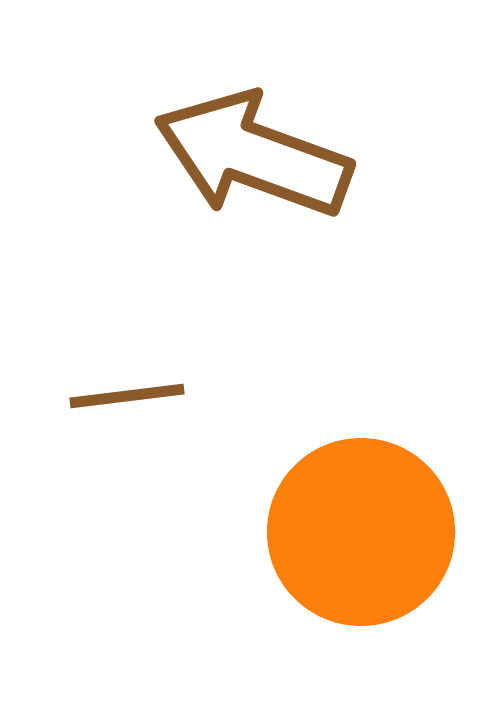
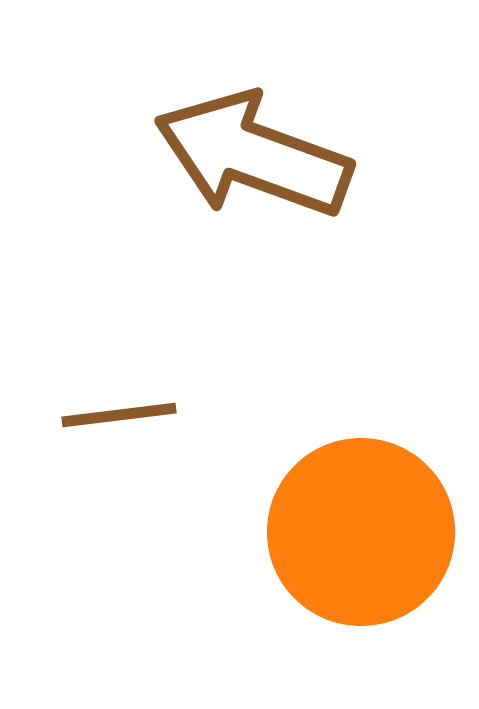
brown line: moved 8 px left, 19 px down
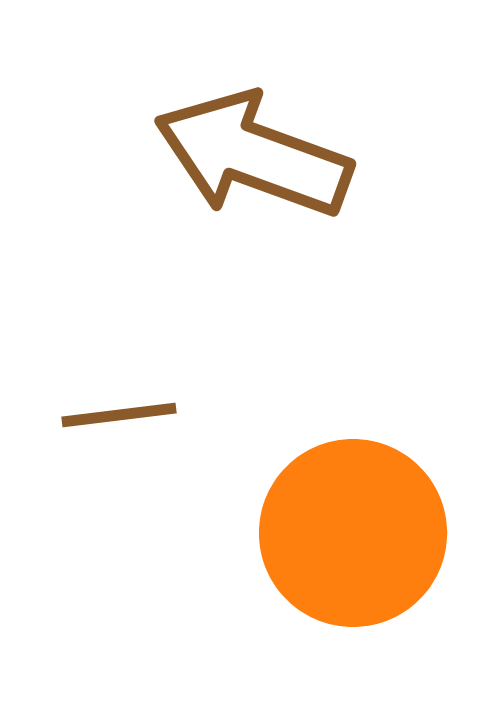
orange circle: moved 8 px left, 1 px down
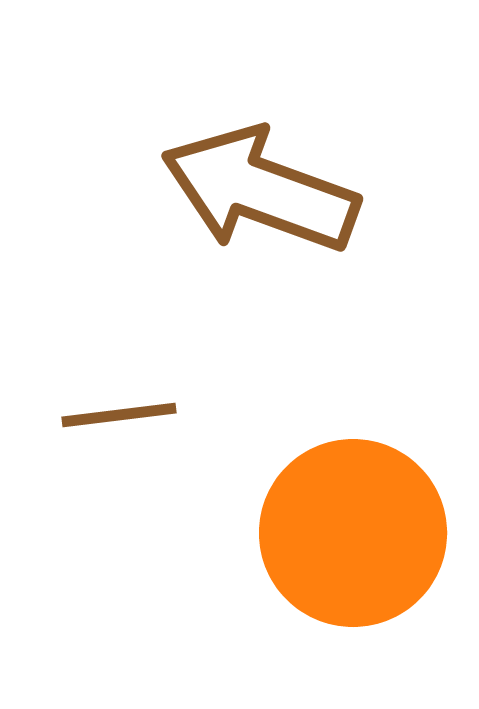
brown arrow: moved 7 px right, 35 px down
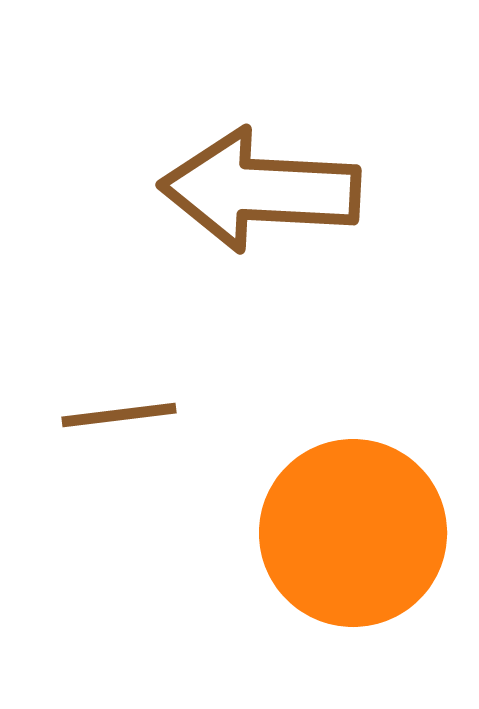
brown arrow: rotated 17 degrees counterclockwise
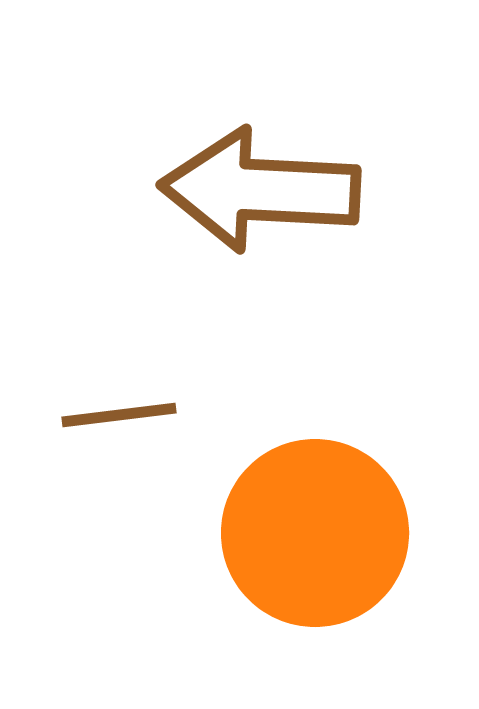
orange circle: moved 38 px left
